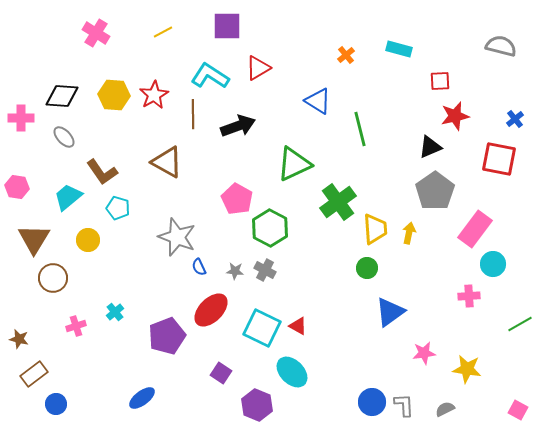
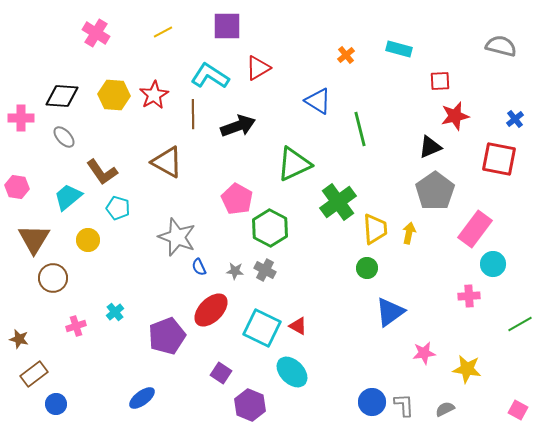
purple hexagon at (257, 405): moved 7 px left
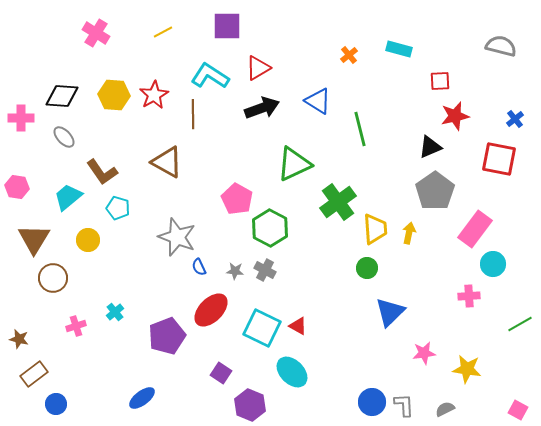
orange cross at (346, 55): moved 3 px right
black arrow at (238, 126): moved 24 px right, 18 px up
blue triangle at (390, 312): rotated 8 degrees counterclockwise
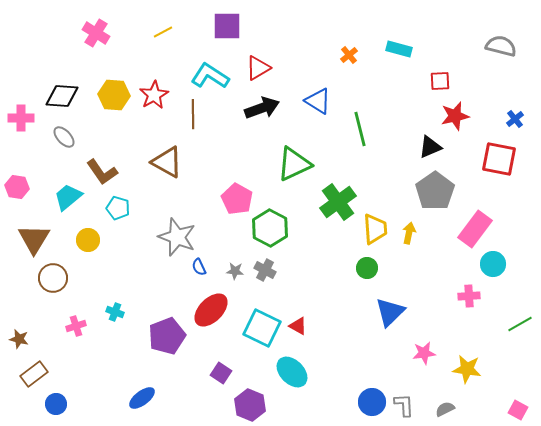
cyan cross at (115, 312): rotated 30 degrees counterclockwise
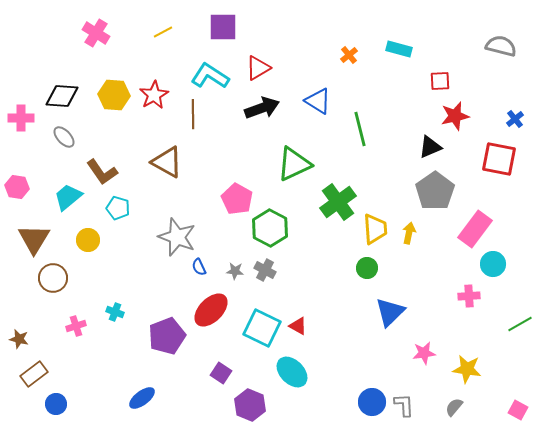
purple square at (227, 26): moved 4 px left, 1 px down
gray semicircle at (445, 409): moved 9 px right, 2 px up; rotated 24 degrees counterclockwise
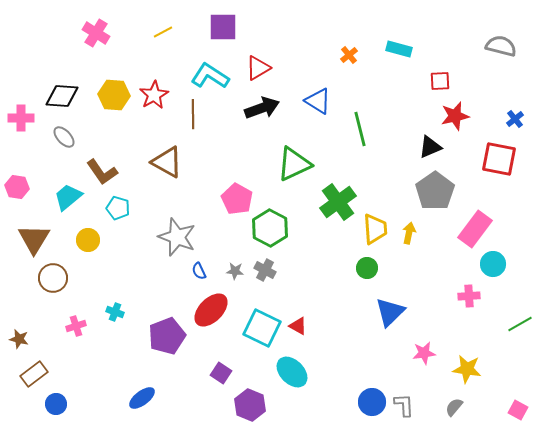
blue semicircle at (199, 267): moved 4 px down
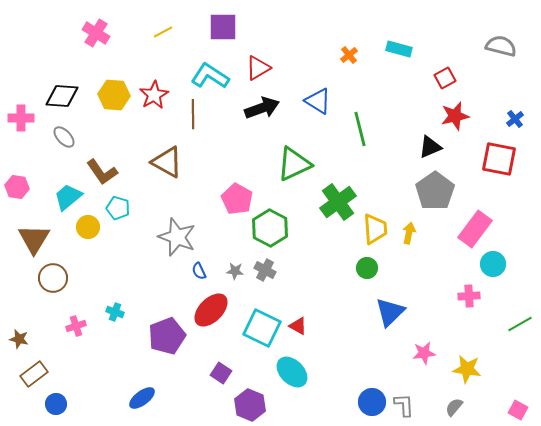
red square at (440, 81): moved 5 px right, 3 px up; rotated 25 degrees counterclockwise
yellow circle at (88, 240): moved 13 px up
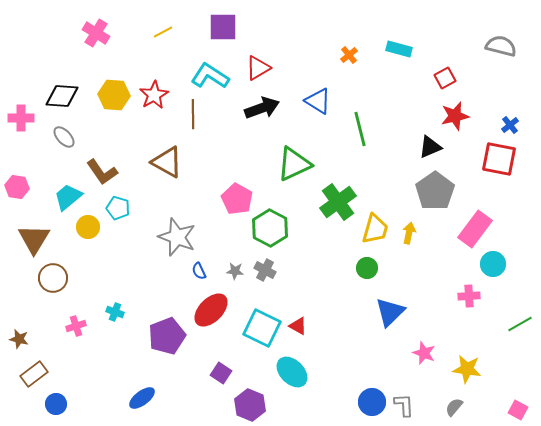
blue cross at (515, 119): moved 5 px left, 6 px down
yellow trapezoid at (375, 229): rotated 20 degrees clockwise
pink star at (424, 353): rotated 30 degrees clockwise
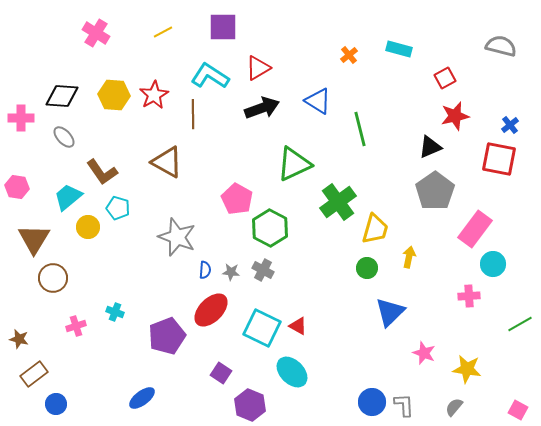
yellow arrow at (409, 233): moved 24 px down
gray cross at (265, 270): moved 2 px left
blue semicircle at (199, 271): moved 6 px right, 1 px up; rotated 150 degrees counterclockwise
gray star at (235, 271): moved 4 px left, 1 px down
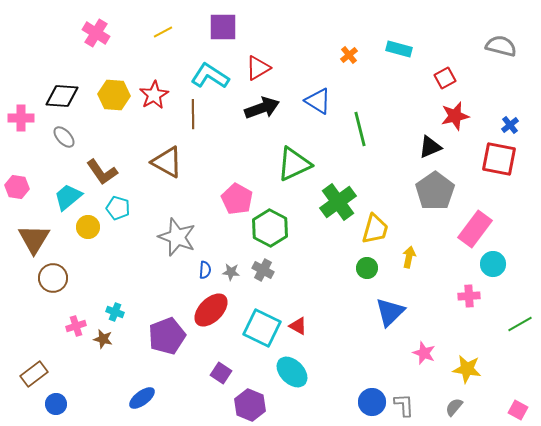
brown star at (19, 339): moved 84 px right
